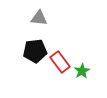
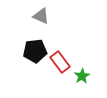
gray triangle: moved 2 px right, 2 px up; rotated 18 degrees clockwise
green star: moved 5 px down
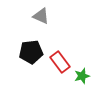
black pentagon: moved 4 px left, 1 px down
green star: rotated 14 degrees clockwise
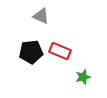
red rectangle: moved 11 px up; rotated 30 degrees counterclockwise
green star: moved 1 px right, 1 px down
